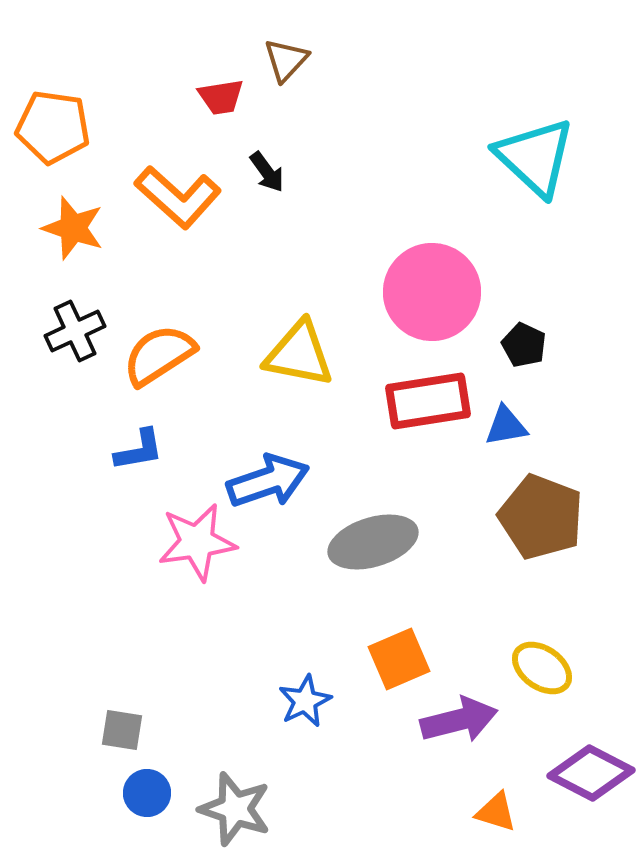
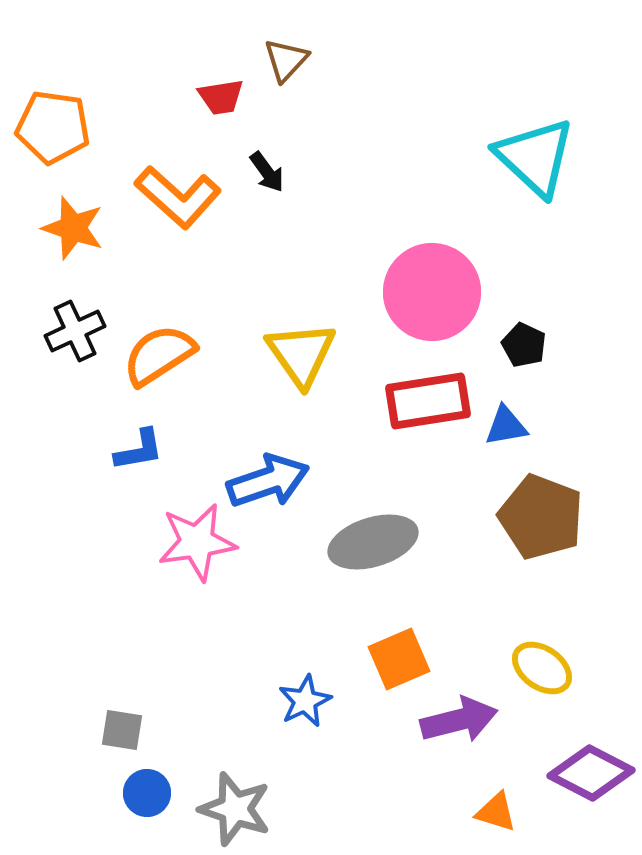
yellow triangle: moved 2 px right; rotated 44 degrees clockwise
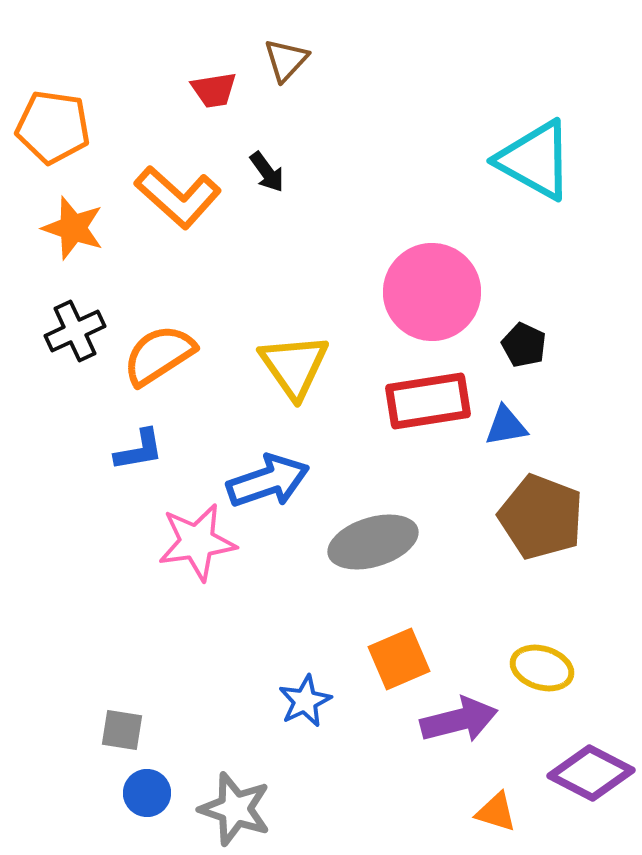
red trapezoid: moved 7 px left, 7 px up
cyan triangle: moved 3 px down; rotated 14 degrees counterclockwise
yellow triangle: moved 7 px left, 12 px down
yellow ellipse: rotated 18 degrees counterclockwise
